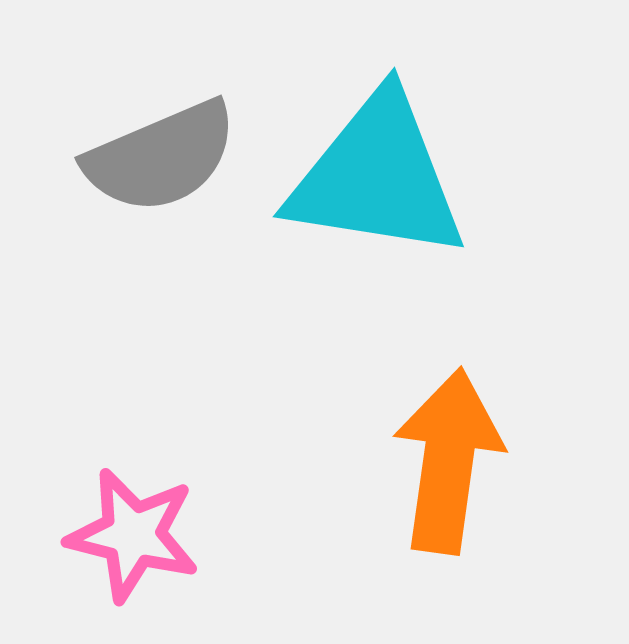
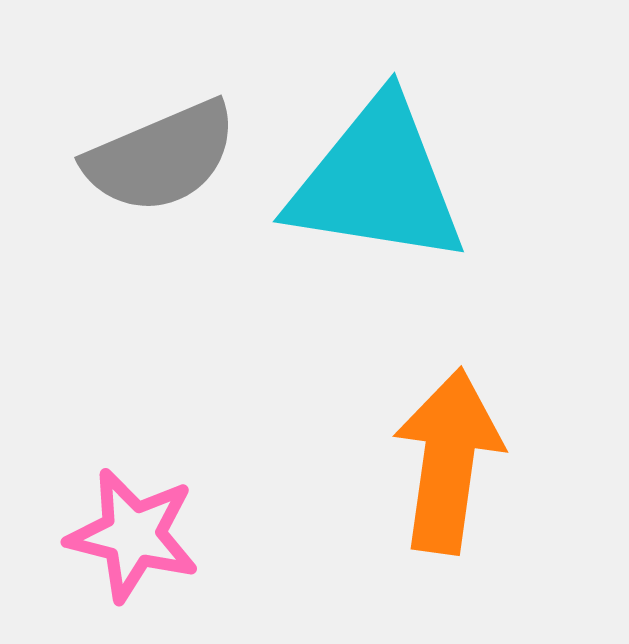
cyan triangle: moved 5 px down
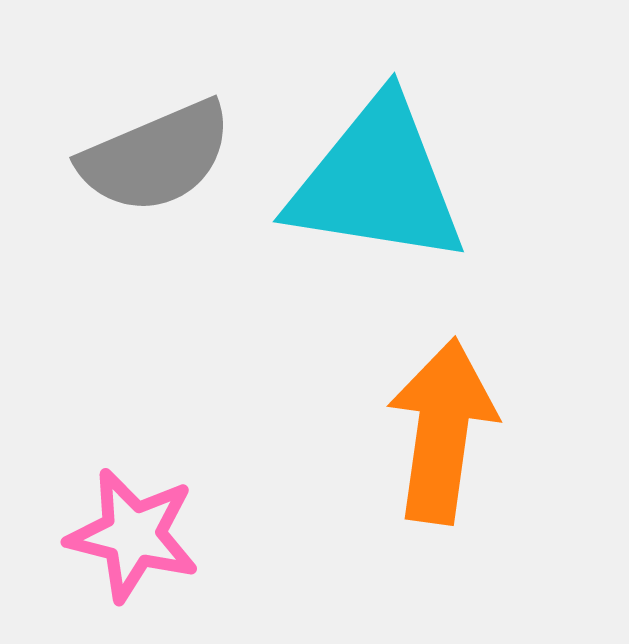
gray semicircle: moved 5 px left
orange arrow: moved 6 px left, 30 px up
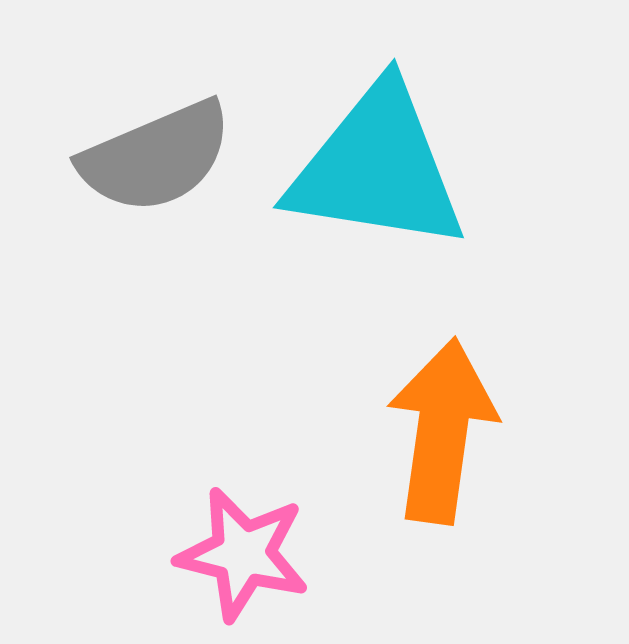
cyan triangle: moved 14 px up
pink star: moved 110 px right, 19 px down
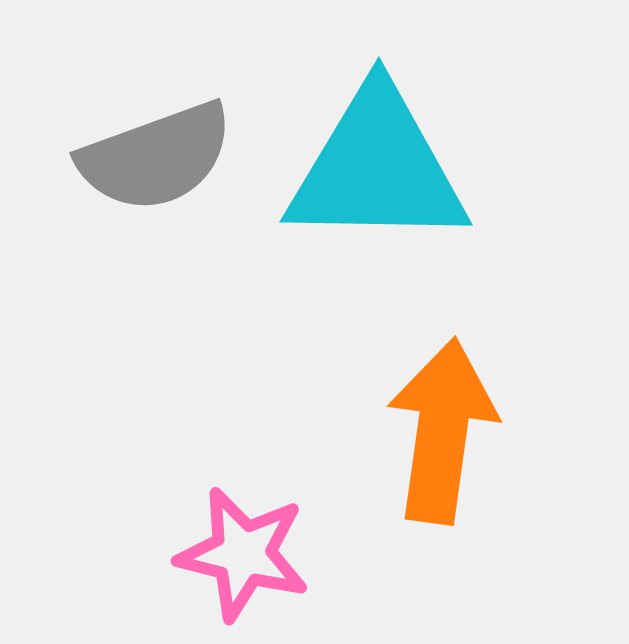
gray semicircle: rotated 3 degrees clockwise
cyan triangle: rotated 8 degrees counterclockwise
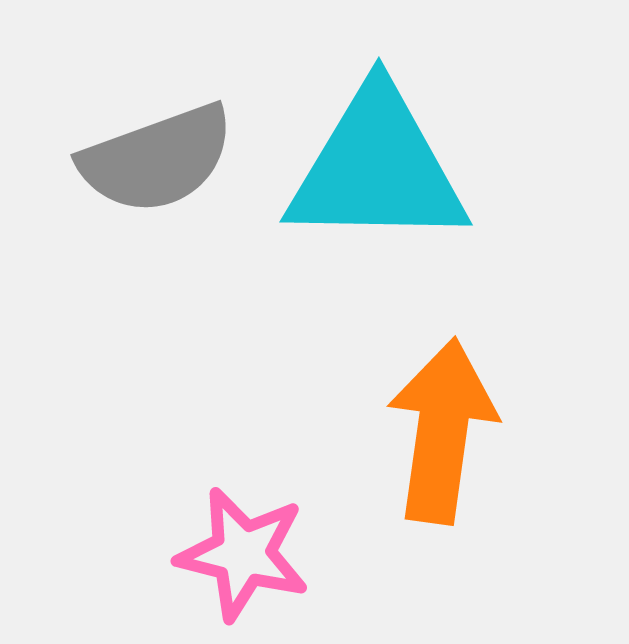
gray semicircle: moved 1 px right, 2 px down
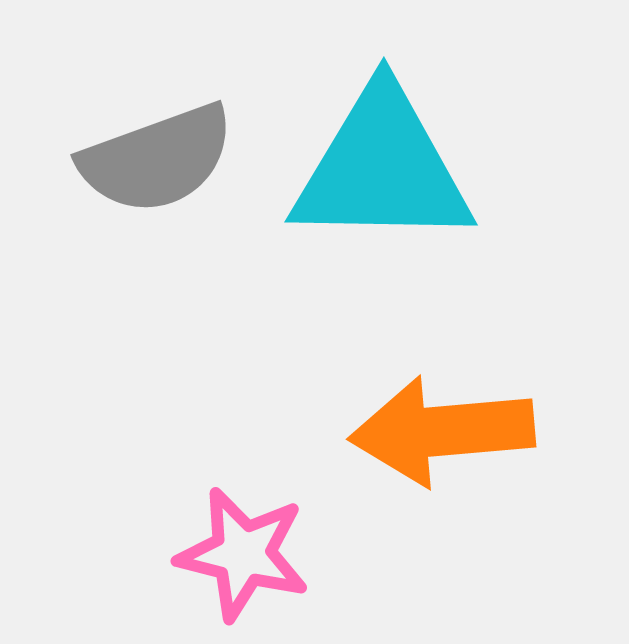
cyan triangle: moved 5 px right
orange arrow: rotated 103 degrees counterclockwise
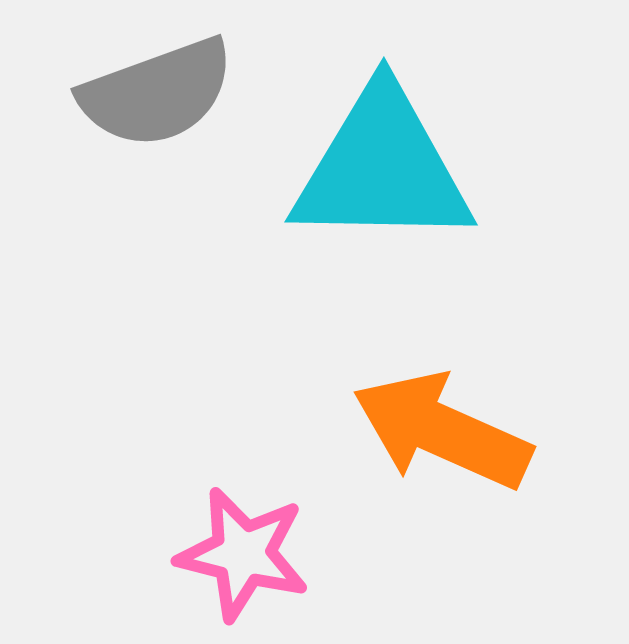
gray semicircle: moved 66 px up
orange arrow: rotated 29 degrees clockwise
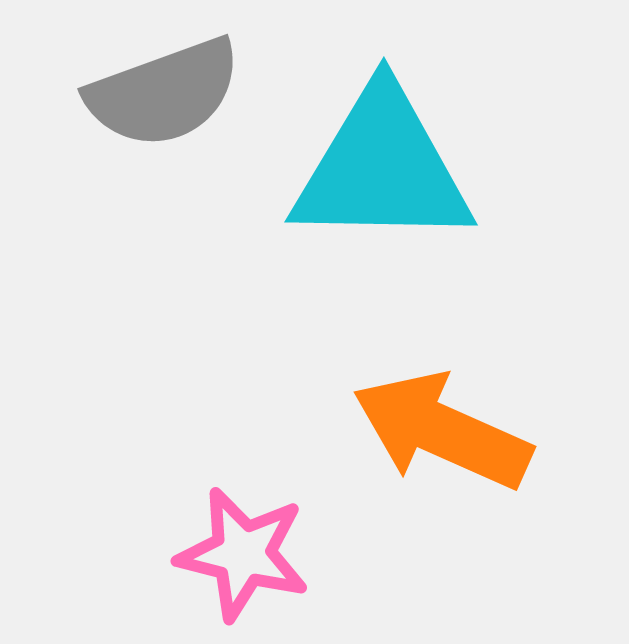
gray semicircle: moved 7 px right
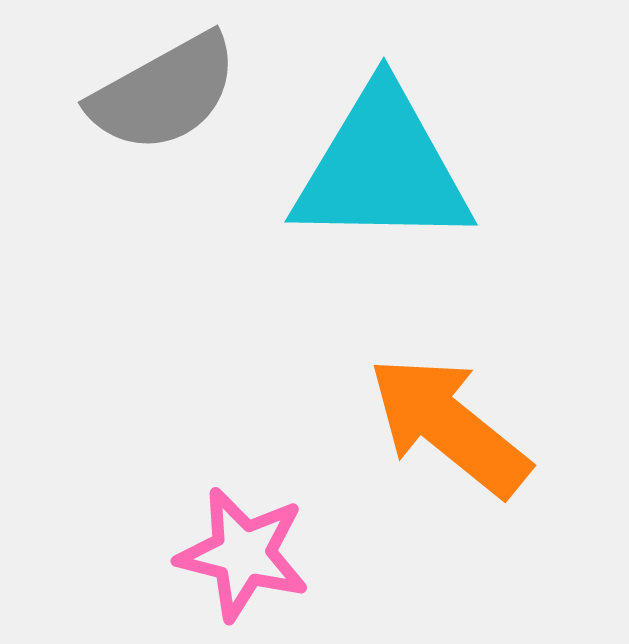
gray semicircle: rotated 9 degrees counterclockwise
orange arrow: moved 7 px right, 5 px up; rotated 15 degrees clockwise
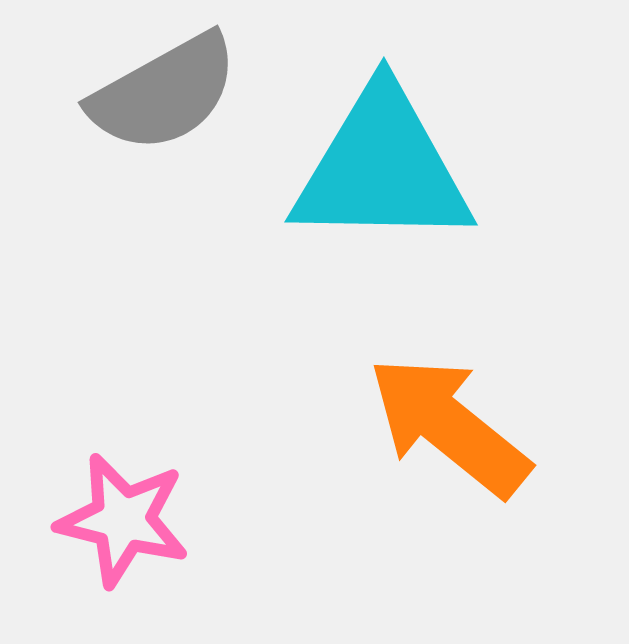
pink star: moved 120 px left, 34 px up
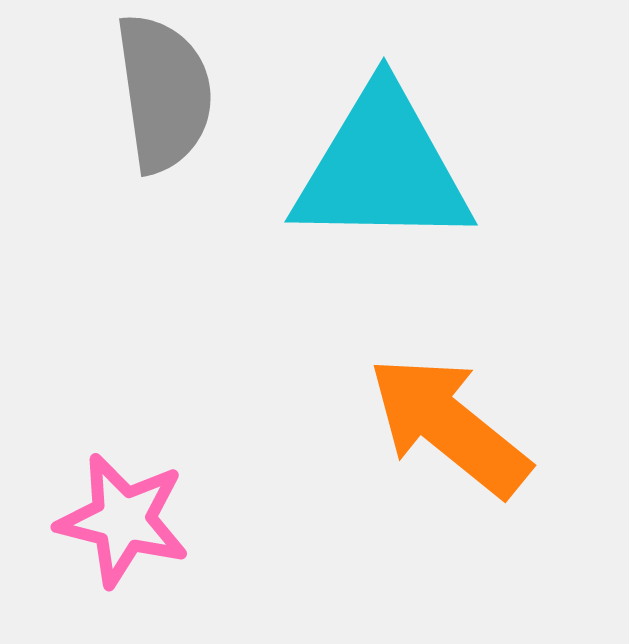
gray semicircle: rotated 69 degrees counterclockwise
